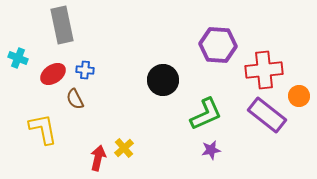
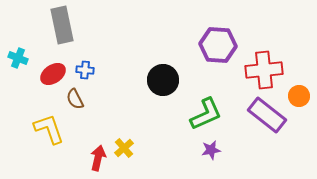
yellow L-shape: moved 6 px right; rotated 8 degrees counterclockwise
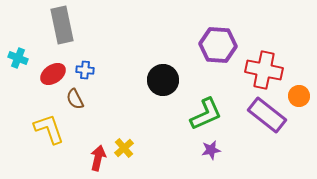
red cross: rotated 18 degrees clockwise
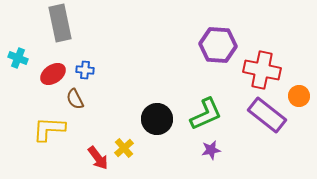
gray rectangle: moved 2 px left, 2 px up
red cross: moved 2 px left
black circle: moved 6 px left, 39 px down
yellow L-shape: rotated 68 degrees counterclockwise
red arrow: rotated 130 degrees clockwise
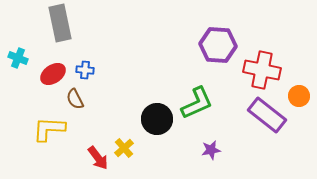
green L-shape: moved 9 px left, 11 px up
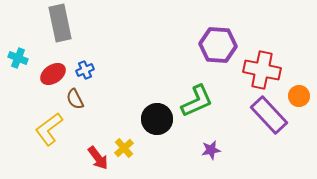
blue cross: rotated 30 degrees counterclockwise
green L-shape: moved 2 px up
purple rectangle: moved 2 px right; rotated 9 degrees clockwise
yellow L-shape: rotated 40 degrees counterclockwise
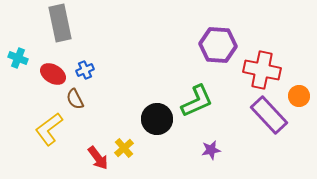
red ellipse: rotated 65 degrees clockwise
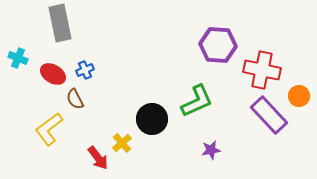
black circle: moved 5 px left
yellow cross: moved 2 px left, 5 px up
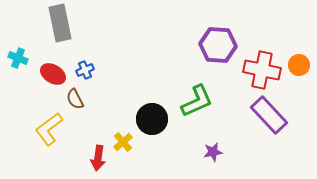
orange circle: moved 31 px up
yellow cross: moved 1 px right, 1 px up
purple star: moved 2 px right, 2 px down
red arrow: rotated 45 degrees clockwise
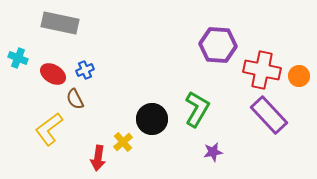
gray rectangle: rotated 66 degrees counterclockwise
orange circle: moved 11 px down
green L-shape: moved 8 px down; rotated 36 degrees counterclockwise
